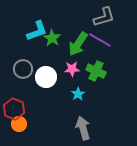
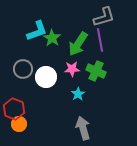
purple line: rotated 50 degrees clockwise
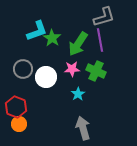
red hexagon: moved 2 px right, 2 px up
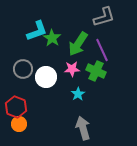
purple line: moved 2 px right, 10 px down; rotated 15 degrees counterclockwise
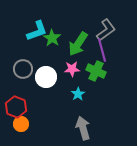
gray L-shape: moved 2 px right, 13 px down; rotated 20 degrees counterclockwise
purple line: rotated 10 degrees clockwise
orange circle: moved 2 px right
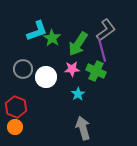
orange circle: moved 6 px left, 3 px down
